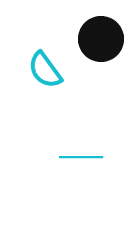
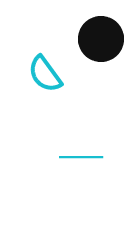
cyan semicircle: moved 4 px down
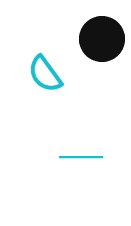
black circle: moved 1 px right
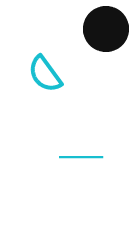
black circle: moved 4 px right, 10 px up
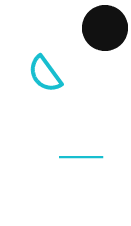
black circle: moved 1 px left, 1 px up
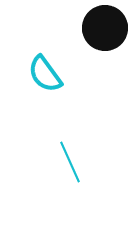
cyan line: moved 11 px left, 5 px down; rotated 66 degrees clockwise
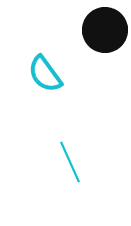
black circle: moved 2 px down
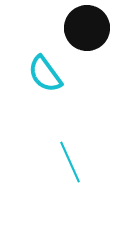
black circle: moved 18 px left, 2 px up
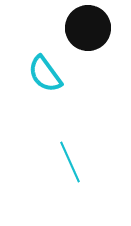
black circle: moved 1 px right
